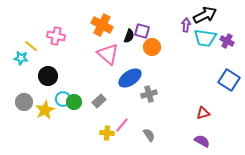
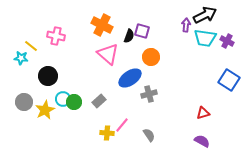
orange circle: moved 1 px left, 10 px down
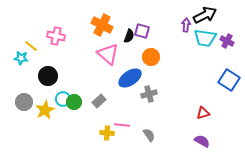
pink line: rotated 56 degrees clockwise
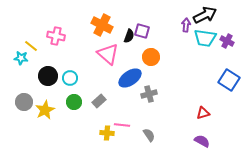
cyan circle: moved 7 px right, 21 px up
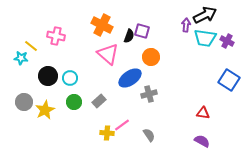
red triangle: rotated 24 degrees clockwise
pink line: rotated 42 degrees counterclockwise
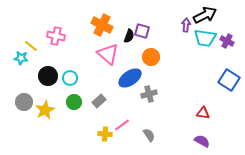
yellow cross: moved 2 px left, 1 px down
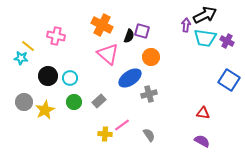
yellow line: moved 3 px left
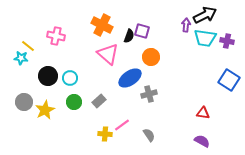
purple cross: rotated 16 degrees counterclockwise
